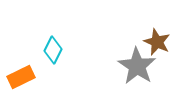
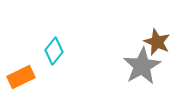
cyan diamond: moved 1 px right, 1 px down; rotated 12 degrees clockwise
gray star: moved 5 px right; rotated 9 degrees clockwise
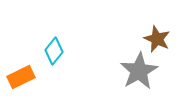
brown star: moved 3 px up
gray star: moved 3 px left, 5 px down
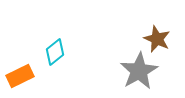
cyan diamond: moved 1 px right, 1 px down; rotated 12 degrees clockwise
orange rectangle: moved 1 px left, 1 px up
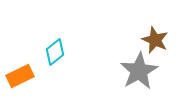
brown star: moved 2 px left, 1 px down
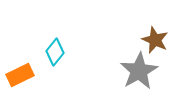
cyan diamond: rotated 12 degrees counterclockwise
orange rectangle: moved 1 px up
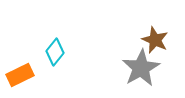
gray star: moved 2 px right, 3 px up
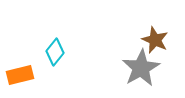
orange rectangle: rotated 12 degrees clockwise
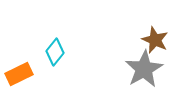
gray star: moved 3 px right, 1 px down
orange rectangle: moved 1 px left, 1 px up; rotated 12 degrees counterclockwise
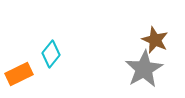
cyan diamond: moved 4 px left, 2 px down
